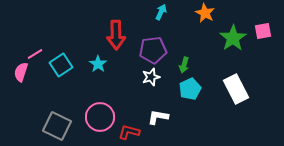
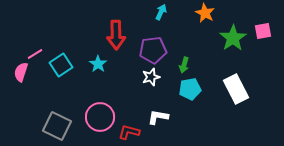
cyan pentagon: rotated 15 degrees clockwise
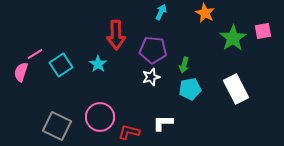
purple pentagon: rotated 12 degrees clockwise
white L-shape: moved 5 px right, 6 px down; rotated 10 degrees counterclockwise
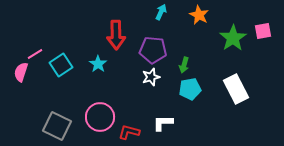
orange star: moved 6 px left, 2 px down
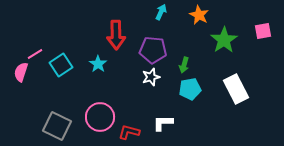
green star: moved 9 px left, 2 px down
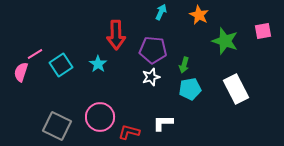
green star: moved 1 px right, 1 px down; rotated 20 degrees counterclockwise
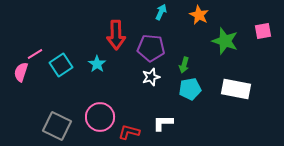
purple pentagon: moved 2 px left, 2 px up
cyan star: moved 1 px left
white rectangle: rotated 52 degrees counterclockwise
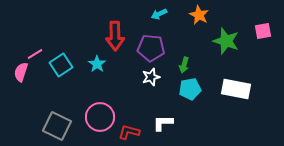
cyan arrow: moved 2 px left, 2 px down; rotated 140 degrees counterclockwise
red arrow: moved 1 px left, 1 px down
green star: moved 1 px right
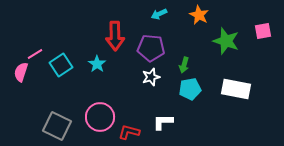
white L-shape: moved 1 px up
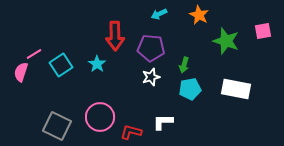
pink line: moved 1 px left
red L-shape: moved 2 px right
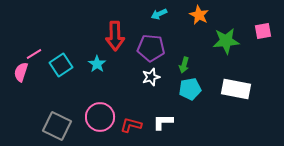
green star: rotated 24 degrees counterclockwise
red L-shape: moved 7 px up
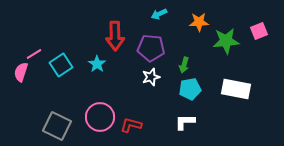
orange star: moved 7 px down; rotated 30 degrees counterclockwise
pink square: moved 4 px left; rotated 12 degrees counterclockwise
white L-shape: moved 22 px right
